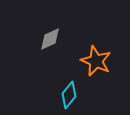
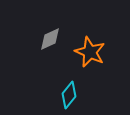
orange star: moved 6 px left, 9 px up
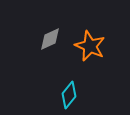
orange star: moved 6 px up
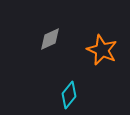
orange star: moved 12 px right, 4 px down
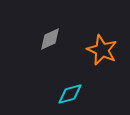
cyan diamond: moved 1 px right, 1 px up; rotated 36 degrees clockwise
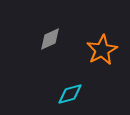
orange star: rotated 20 degrees clockwise
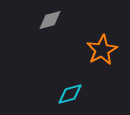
gray diamond: moved 19 px up; rotated 10 degrees clockwise
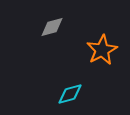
gray diamond: moved 2 px right, 7 px down
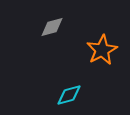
cyan diamond: moved 1 px left, 1 px down
